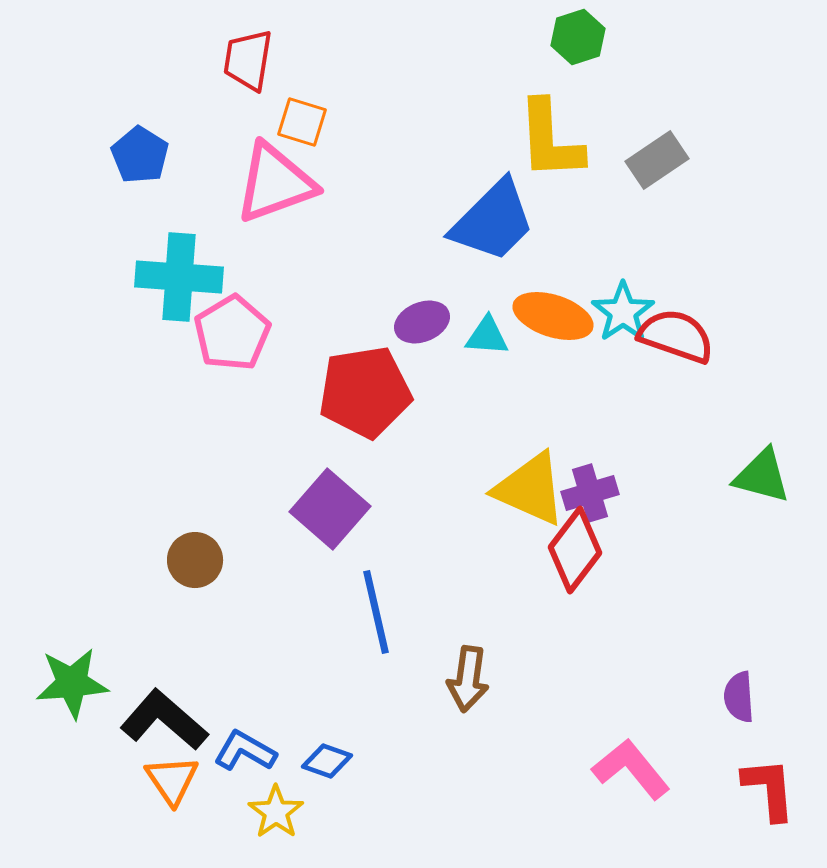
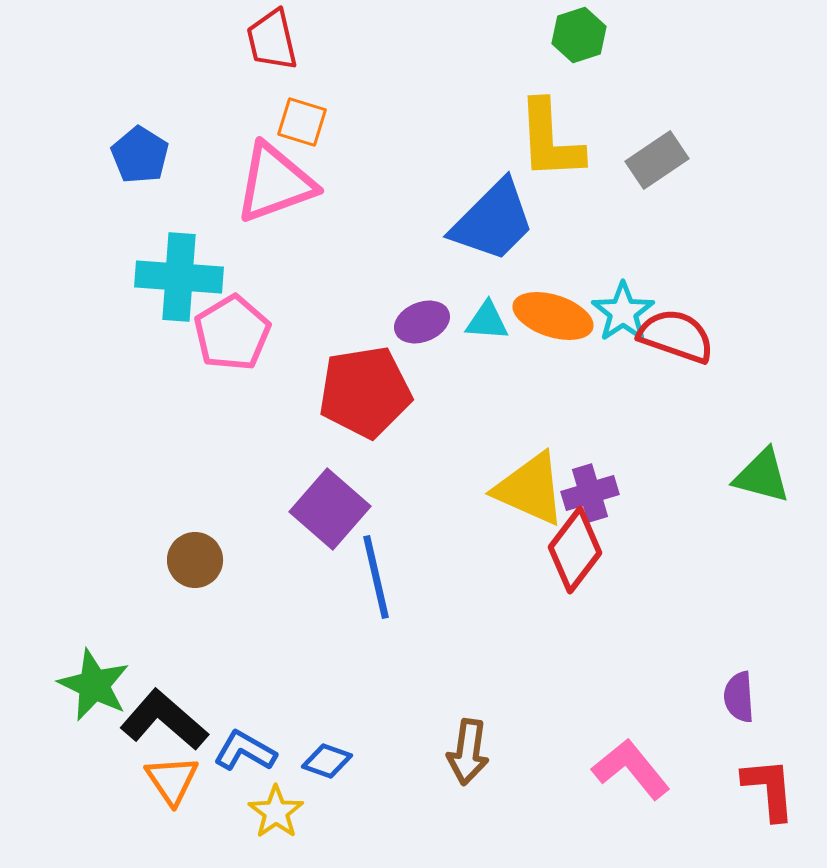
green hexagon: moved 1 px right, 2 px up
red trapezoid: moved 24 px right, 20 px up; rotated 22 degrees counterclockwise
cyan triangle: moved 15 px up
blue line: moved 35 px up
brown arrow: moved 73 px down
green star: moved 22 px right, 2 px down; rotated 30 degrees clockwise
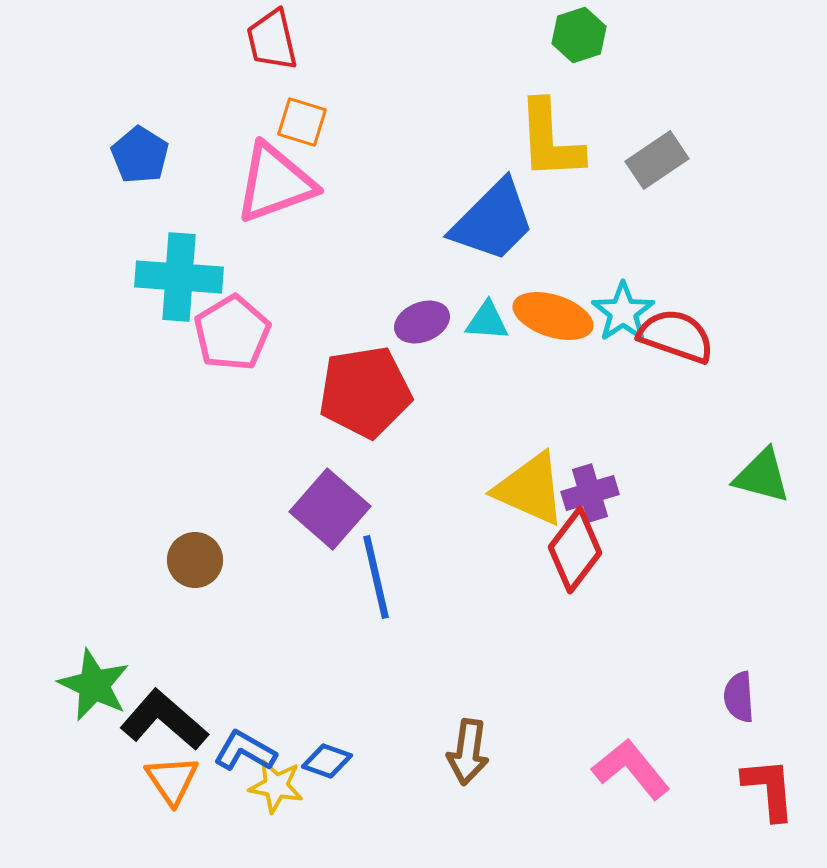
yellow star: moved 26 px up; rotated 26 degrees counterclockwise
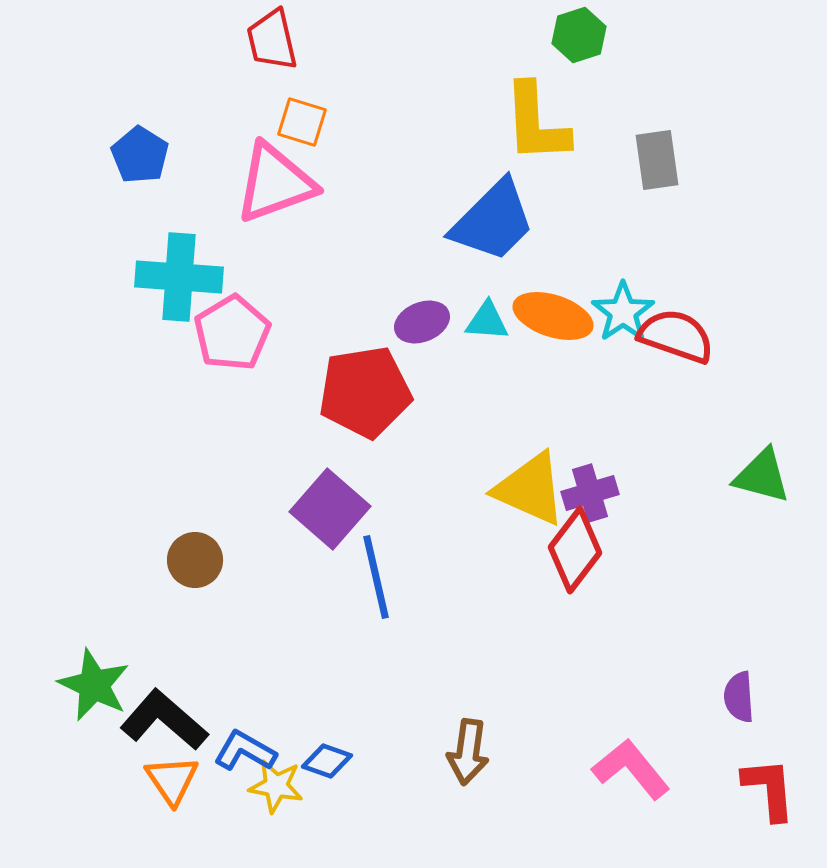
yellow L-shape: moved 14 px left, 17 px up
gray rectangle: rotated 64 degrees counterclockwise
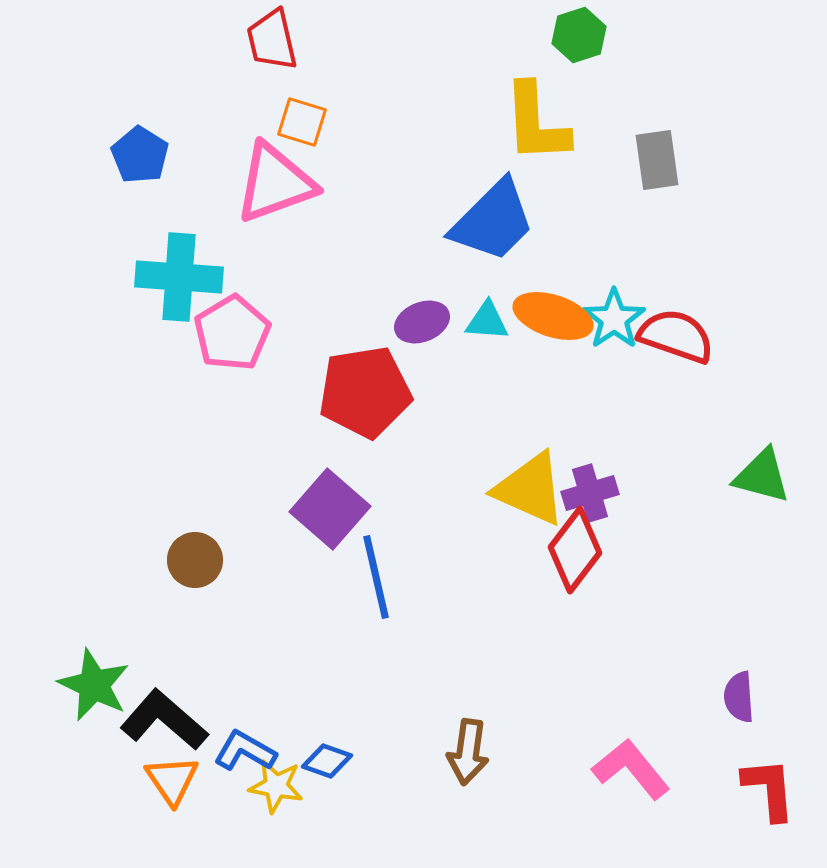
cyan star: moved 9 px left, 7 px down
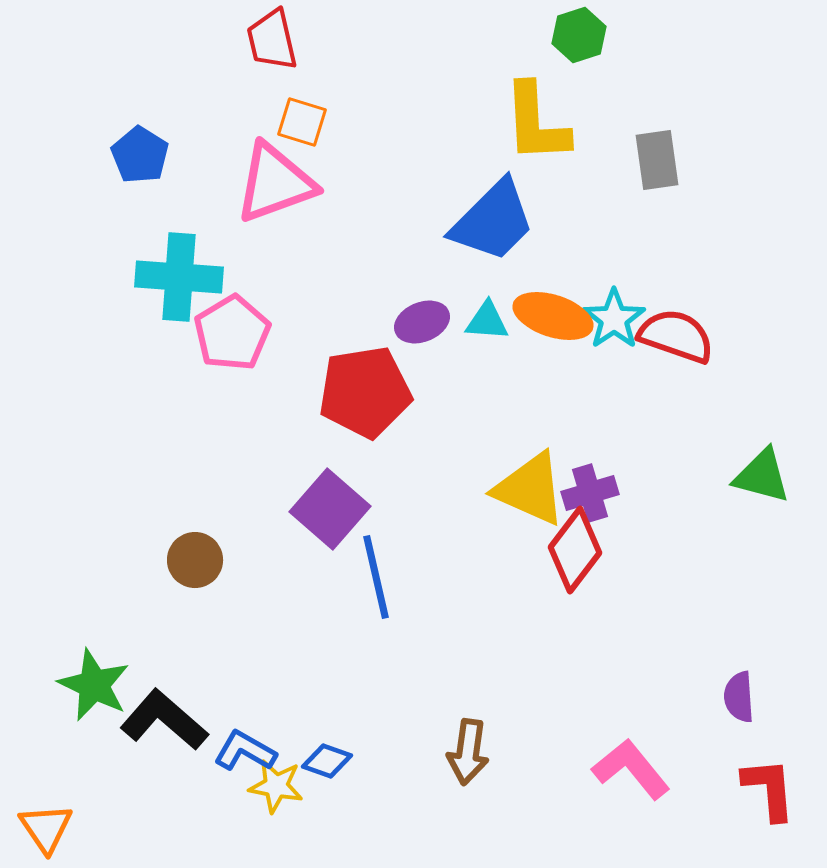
orange triangle: moved 126 px left, 48 px down
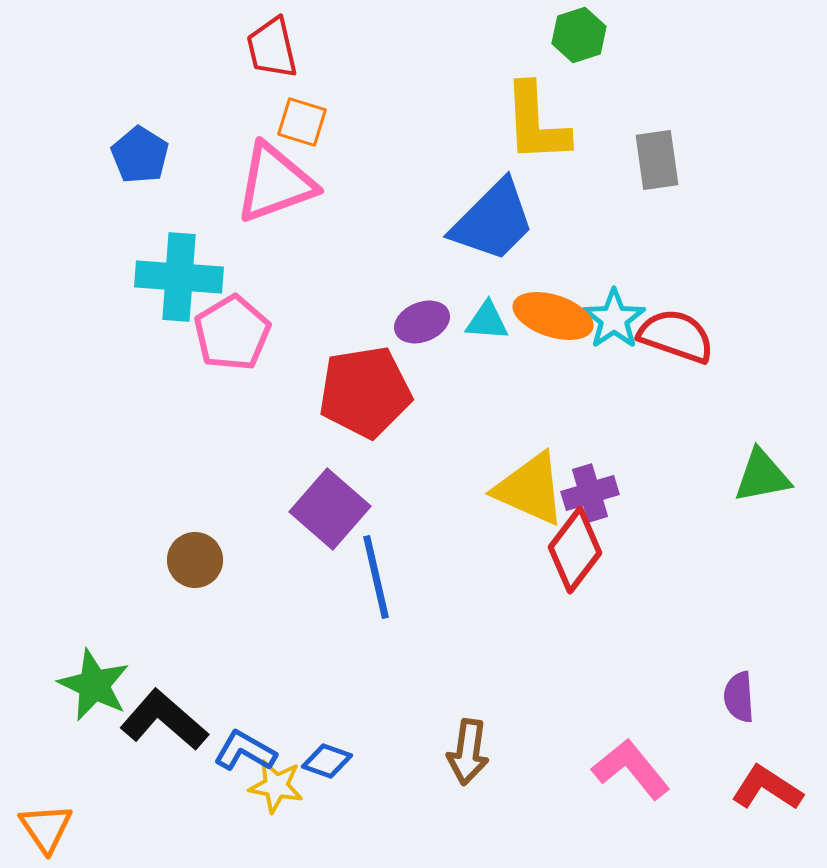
red trapezoid: moved 8 px down
green triangle: rotated 26 degrees counterclockwise
red L-shape: moved 2 px left, 1 px up; rotated 52 degrees counterclockwise
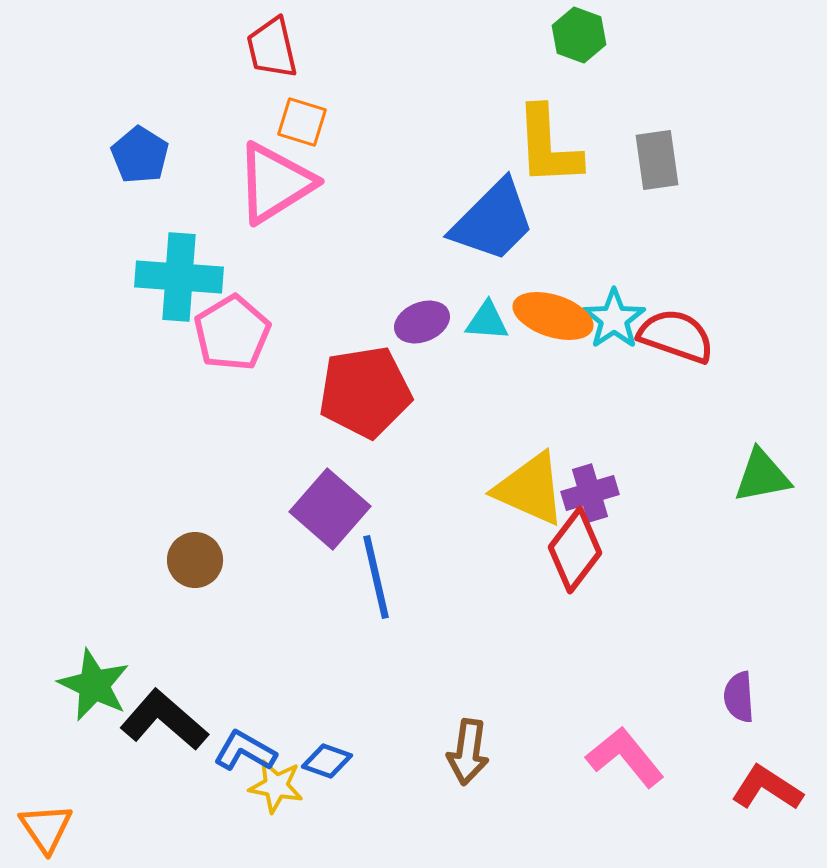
green hexagon: rotated 22 degrees counterclockwise
yellow L-shape: moved 12 px right, 23 px down
pink triangle: rotated 12 degrees counterclockwise
pink L-shape: moved 6 px left, 12 px up
